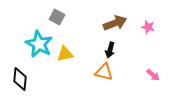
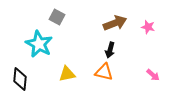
yellow triangle: moved 2 px right, 20 px down
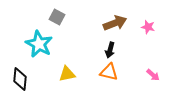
orange triangle: moved 5 px right
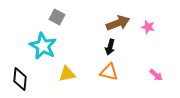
brown arrow: moved 3 px right
cyan star: moved 4 px right, 2 px down
black arrow: moved 3 px up
pink arrow: moved 3 px right
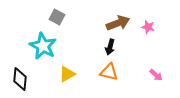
yellow triangle: rotated 18 degrees counterclockwise
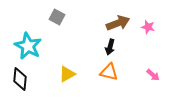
cyan star: moved 15 px left
pink arrow: moved 3 px left
